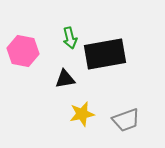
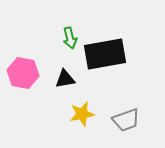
pink hexagon: moved 22 px down
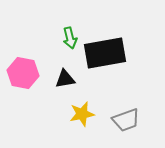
black rectangle: moved 1 px up
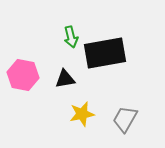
green arrow: moved 1 px right, 1 px up
pink hexagon: moved 2 px down
gray trapezoid: moved 1 px left, 1 px up; rotated 140 degrees clockwise
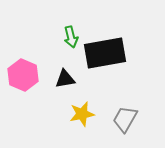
pink hexagon: rotated 12 degrees clockwise
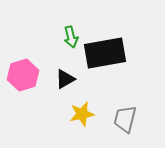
pink hexagon: rotated 20 degrees clockwise
black triangle: rotated 20 degrees counterclockwise
gray trapezoid: rotated 16 degrees counterclockwise
